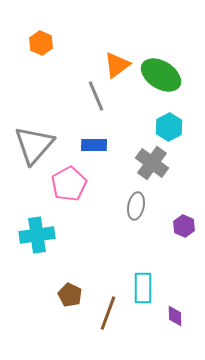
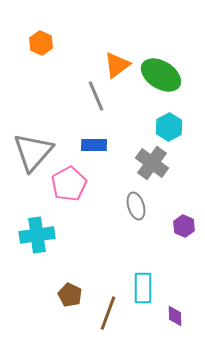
gray triangle: moved 1 px left, 7 px down
gray ellipse: rotated 28 degrees counterclockwise
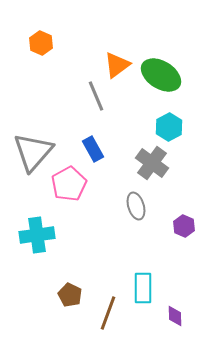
blue rectangle: moved 1 px left, 4 px down; rotated 60 degrees clockwise
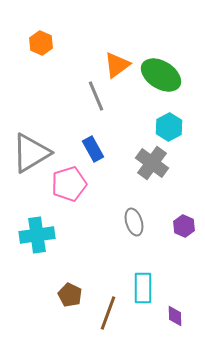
gray triangle: moved 2 px left, 1 px down; rotated 18 degrees clockwise
pink pentagon: rotated 12 degrees clockwise
gray ellipse: moved 2 px left, 16 px down
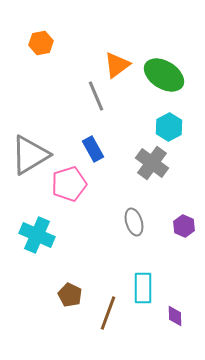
orange hexagon: rotated 25 degrees clockwise
green ellipse: moved 3 px right
gray triangle: moved 1 px left, 2 px down
cyan cross: rotated 32 degrees clockwise
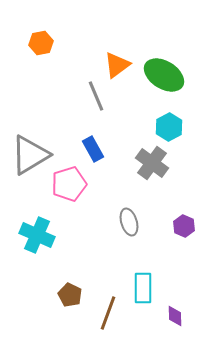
gray ellipse: moved 5 px left
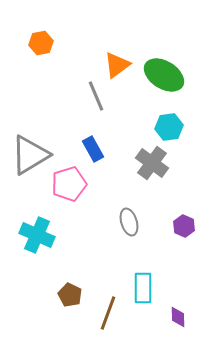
cyan hexagon: rotated 20 degrees clockwise
purple diamond: moved 3 px right, 1 px down
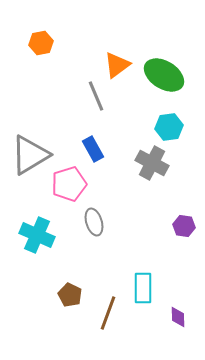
gray cross: rotated 8 degrees counterclockwise
gray ellipse: moved 35 px left
purple hexagon: rotated 15 degrees counterclockwise
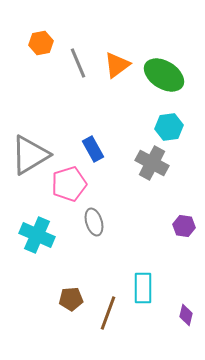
gray line: moved 18 px left, 33 px up
brown pentagon: moved 1 px right, 4 px down; rotated 30 degrees counterclockwise
purple diamond: moved 8 px right, 2 px up; rotated 15 degrees clockwise
